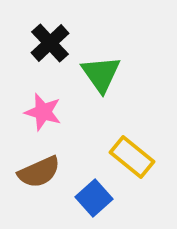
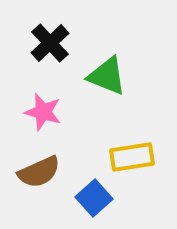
green triangle: moved 6 px right, 2 px down; rotated 33 degrees counterclockwise
yellow rectangle: rotated 48 degrees counterclockwise
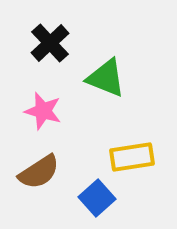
green triangle: moved 1 px left, 2 px down
pink star: moved 1 px up
brown semicircle: rotated 9 degrees counterclockwise
blue square: moved 3 px right
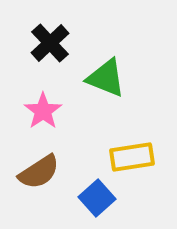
pink star: rotated 21 degrees clockwise
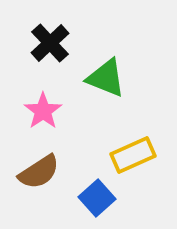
yellow rectangle: moved 1 px right, 2 px up; rotated 15 degrees counterclockwise
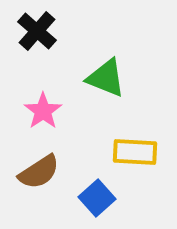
black cross: moved 13 px left, 12 px up; rotated 6 degrees counterclockwise
yellow rectangle: moved 2 px right, 3 px up; rotated 27 degrees clockwise
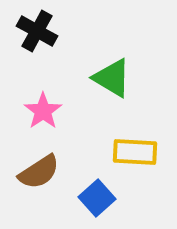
black cross: rotated 12 degrees counterclockwise
green triangle: moved 6 px right; rotated 9 degrees clockwise
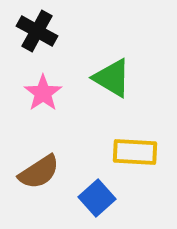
pink star: moved 18 px up
